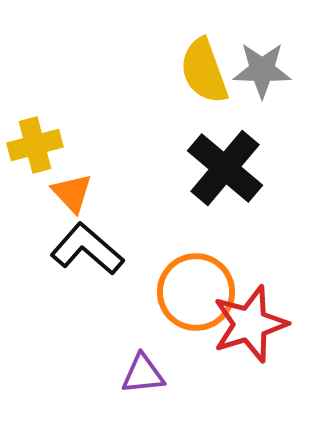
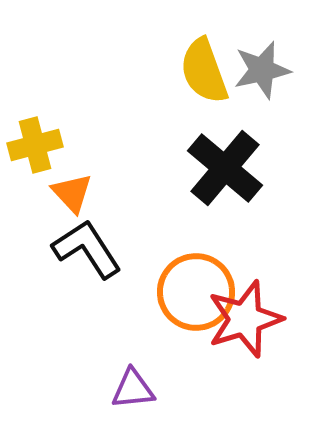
gray star: rotated 14 degrees counterclockwise
black L-shape: rotated 16 degrees clockwise
red star: moved 5 px left, 5 px up
purple triangle: moved 10 px left, 15 px down
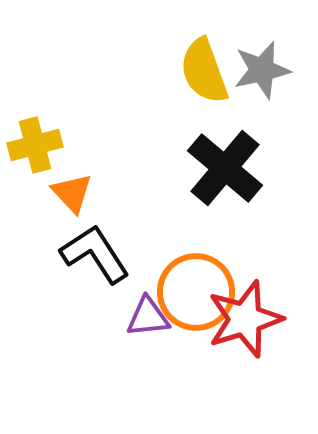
black L-shape: moved 8 px right, 5 px down
purple triangle: moved 15 px right, 72 px up
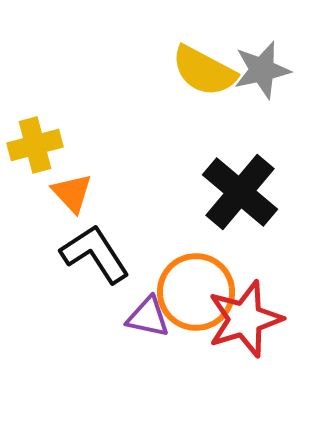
yellow semicircle: rotated 42 degrees counterclockwise
black cross: moved 15 px right, 24 px down
purple triangle: rotated 18 degrees clockwise
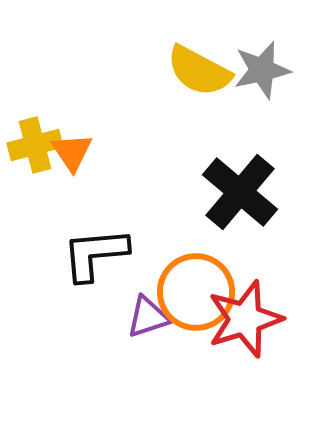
yellow semicircle: moved 5 px left
orange triangle: moved 41 px up; rotated 9 degrees clockwise
black L-shape: rotated 62 degrees counterclockwise
purple triangle: rotated 30 degrees counterclockwise
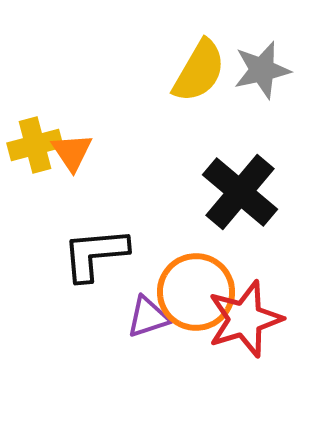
yellow semicircle: rotated 88 degrees counterclockwise
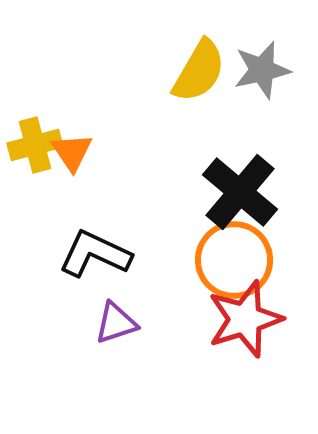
black L-shape: rotated 30 degrees clockwise
orange circle: moved 38 px right, 32 px up
purple triangle: moved 32 px left, 6 px down
